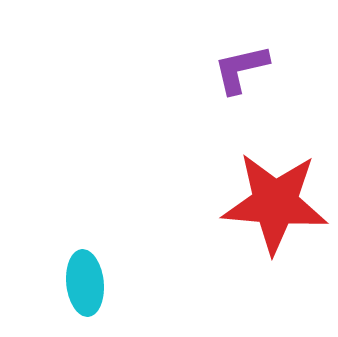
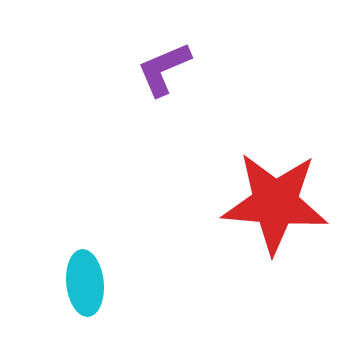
purple L-shape: moved 77 px left; rotated 10 degrees counterclockwise
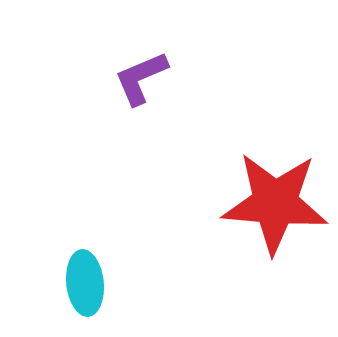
purple L-shape: moved 23 px left, 9 px down
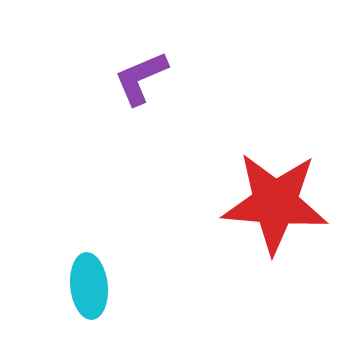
cyan ellipse: moved 4 px right, 3 px down
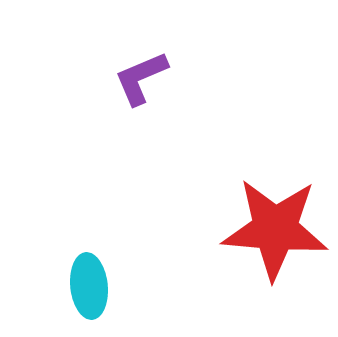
red star: moved 26 px down
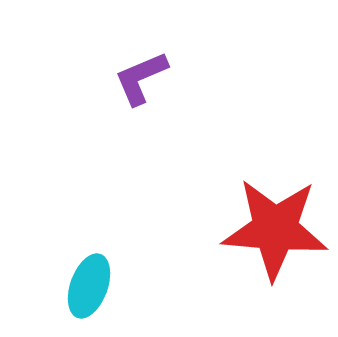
cyan ellipse: rotated 26 degrees clockwise
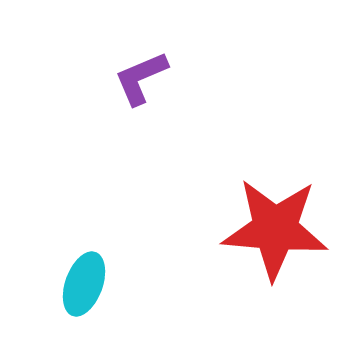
cyan ellipse: moved 5 px left, 2 px up
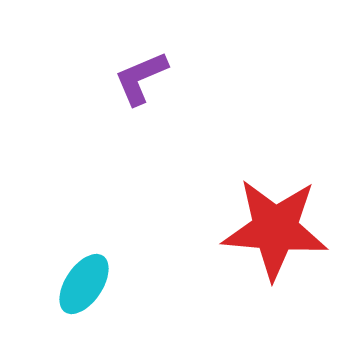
cyan ellipse: rotated 14 degrees clockwise
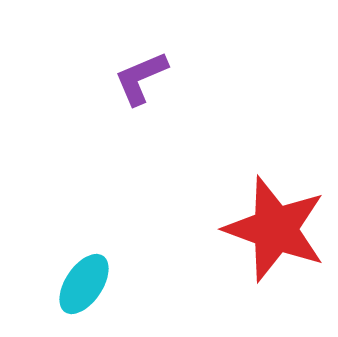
red star: rotated 15 degrees clockwise
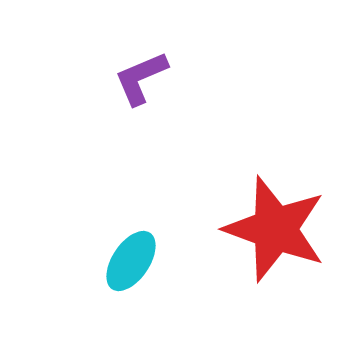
cyan ellipse: moved 47 px right, 23 px up
